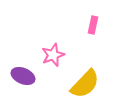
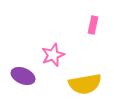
yellow semicircle: rotated 36 degrees clockwise
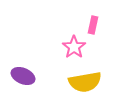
pink star: moved 21 px right, 8 px up; rotated 15 degrees counterclockwise
yellow semicircle: moved 2 px up
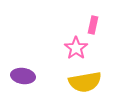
pink star: moved 2 px right, 1 px down
purple ellipse: rotated 15 degrees counterclockwise
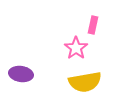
purple ellipse: moved 2 px left, 2 px up
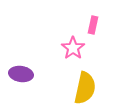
pink star: moved 3 px left
yellow semicircle: moved 6 px down; rotated 68 degrees counterclockwise
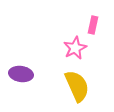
pink star: moved 2 px right; rotated 10 degrees clockwise
yellow semicircle: moved 8 px left, 2 px up; rotated 36 degrees counterclockwise
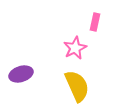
pink rectangle: moved 2 px right, 3 px up
purple ellipse: rotated 25 degrees counterclockwise
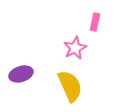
yellow semicircle: moved 7 px left
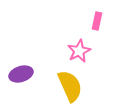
pink rectangle: moved 2 px right, 1 px up
pink star: moved 4 px right, 3 px down
